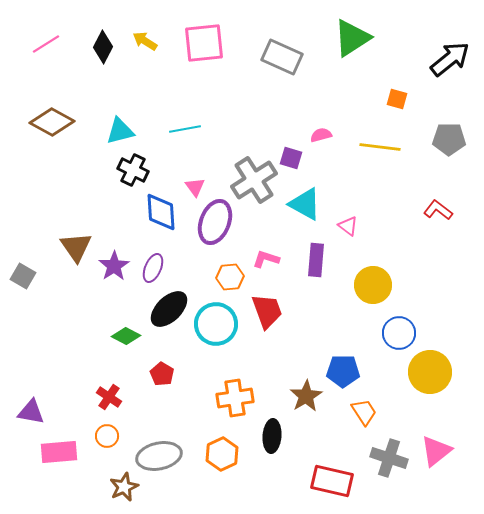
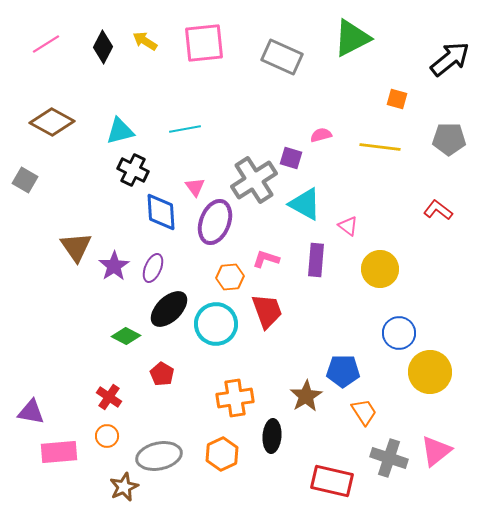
green triangle at (352, 38): rotated 6 degrees clockwise
gray square at (23, 276): moved 2 px right, 96 px up
yellow circle at (373, 285): moved 7 px right, 16 px up
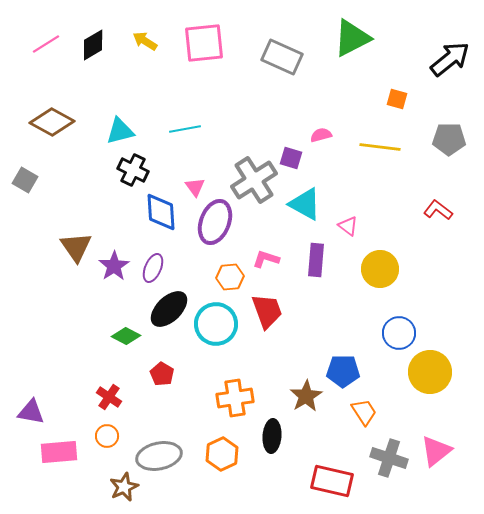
black diamond at (103, 47): moved 10 px left, 2 px up; rotated 32 degrees clockwise
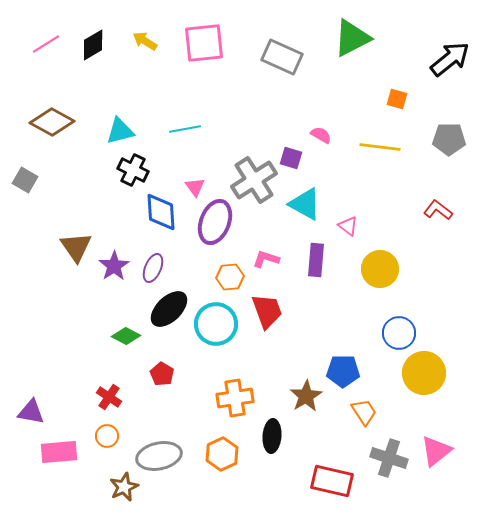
pink semicircle at (321, 135): rotated 45 degrees clockwise
yellow circle at (430, 372): moved 6 px left, 1 px down
